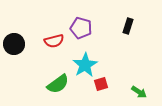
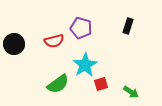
green arrow: moved 8 px left
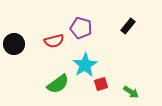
black rectangle: rotated 21 degrees clockwise
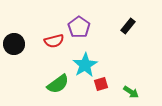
purple pentagon: moved 2 px left, 1 px up; rotated 20 degrees clockwise
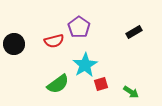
black rectangle: moved 6 px right, 6 px down; rotated 21 degrees clockwise
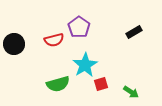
red semicircle: moved 1 px up
green semicircle: rotated 20 degrees clockwise
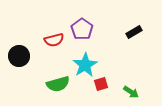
purple pentagon: moved 3 px right, 2 px down
black circle: moved 5 px right, 12 px down
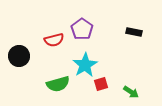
black rectangle: rotated 42 degrees clockwise
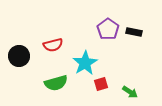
purple pentagon: moved 26 px right
red semicircle: moved 1 px left, 5 px down
cyan star: moved 2 px up
green semicircle: moved 2 px left, 1 px up
green arrow: moved 1 px left
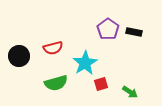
red semicircle: moved 3 px down
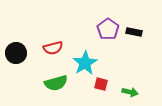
black circle: moved 3 px left, 3 px up
red square: rotated 32 degrees clockwise
green arrow: rotated 21 degrees counterclockwise
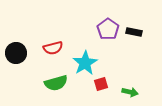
red square: rotated 32 degrees counterclockwise
